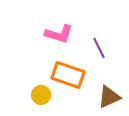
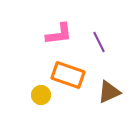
pink L-shape: rotated 24 degrees counterclockwise
purple line: moved 6 px up
brown triangle: moved 5 px up
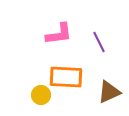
orange rectangle: moved 2 px left, 2 px down; rotated 16 degrees counterclockwise
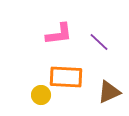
purple line: rotated 20 degrees counterclockwise
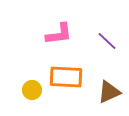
purple line: moved 8 px right, 1 px up
yellow circle: moved 9 px left, 5 px up
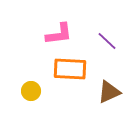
orange rectangle: moved 4 px right, 8 px up
yellow circle: moved 1 px left, 1 px down
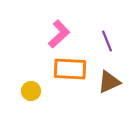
pink L-shape: rotated 36 degrees counterclockwise
purple line: rotated 25 degrees clockwise
brown triangle: moved 10 px up
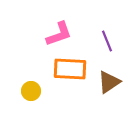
pink L-shape: rotated 24 degrees clockwise
brown triangle: rotated 10 degrees counterclockwise
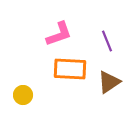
yellow circle: moved 8 px left, 4 px down
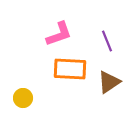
yellow circle: moved 3 px down
